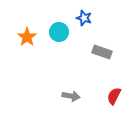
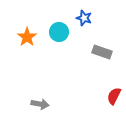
gray arrow: moved 31 px left, 8 px down
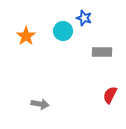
cyan circle: moved 4 px right, 1 px up
orange star: moved 1 px left, 1 px up
gray rectangle: rotated 18 degrees counterclockwise
red semicircle: moved 4 px left, 1 px up
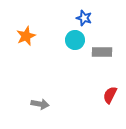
cyan circle: moved 12 px right, 9 px down
orange star: rotated 12 degrees clockwise
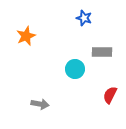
cyan circle: moved 29 px down
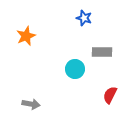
gray arrow: moved 9 px left
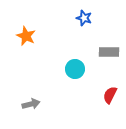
orange star: rotated 24 degrees counterclockwise
gray rectangle: moved 7 px right
gray arrow: rotated 24 degrees counterclockwise
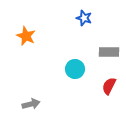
red semicircle: moved 1 px left, 9 px up
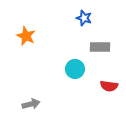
gray rectangle: moved 9 px left, 5 px up
red semicircle: rotated 108 degrees counterclockwise
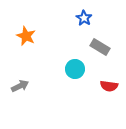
blue star: rotated 14 degrees clockwise
gray rectangle: rotated 30 degrees clockwise
gray arrow: moved 11 px left, 18 px up; rotated 12 degrees counterclockwise
